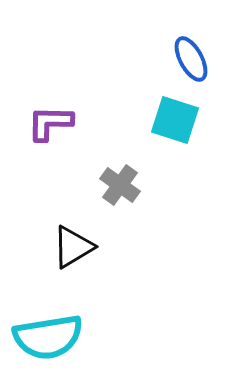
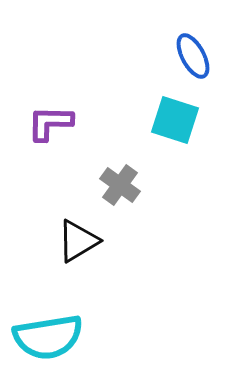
blue ellipse: moved 2 px right, 3 px up
black triangle: moved 5 px right, 6 px up
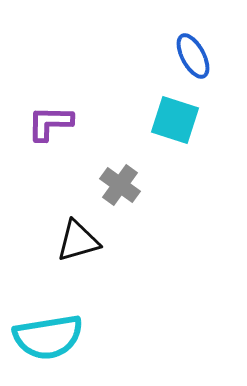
black triangle: rotated 15 degrees clockwise
